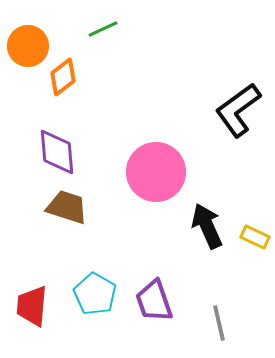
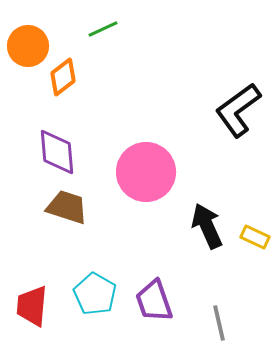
pink circle: moved 10 px left
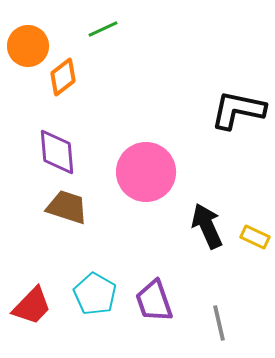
black L-shape: rotated 48 degrees clockwise
red trapezoid: rotated 141 degrees counterclockwise
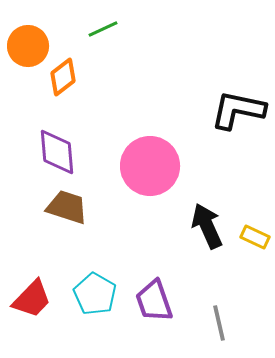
pink circle: moved 4 px right, 6 px up
red trapezoid: moved 7 px up
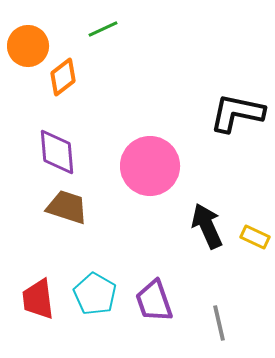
black L-shape: moved 1 px left, 3 px down
red trapezoid: moved 6 px right; rotated 129 degrees clockwise
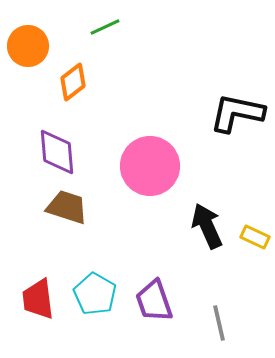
green line: moved 2 px right, 2 px up
orange diamond: moved 10 px right, 5 px down
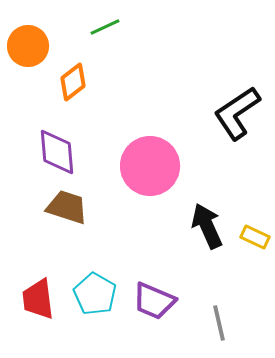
black L-shape: rotated 46 degrees counterclockwise
purple trapezoid: rotated 48 degrees counterclockwise
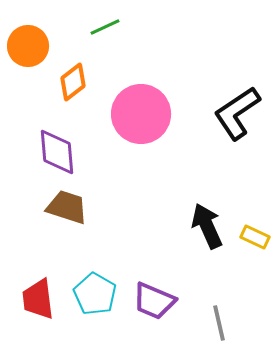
pink circle: moved 9 px left, 52 px up
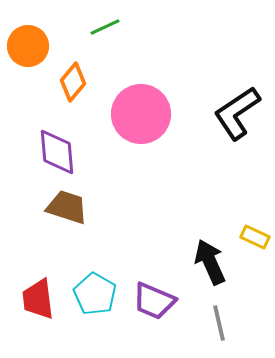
orange diamond: rotated 12 degrees counterclockwise
black arrow: moved 3 px right, 36 px down
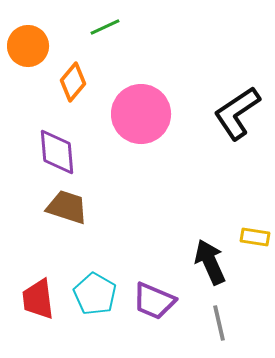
yellow rectangle: rotated 16 degrees counterclockwise
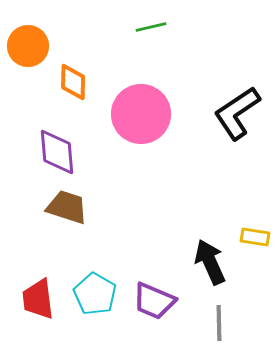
green line: moved 46 px right; rotated 12 degrees clockwise
orange diamond: rotated 39 degrees counterclockwise
gray line: rotated 12 degrees clockwise
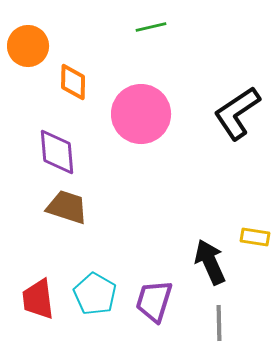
purple trapezoid: rotated 84 degrees clockwise
